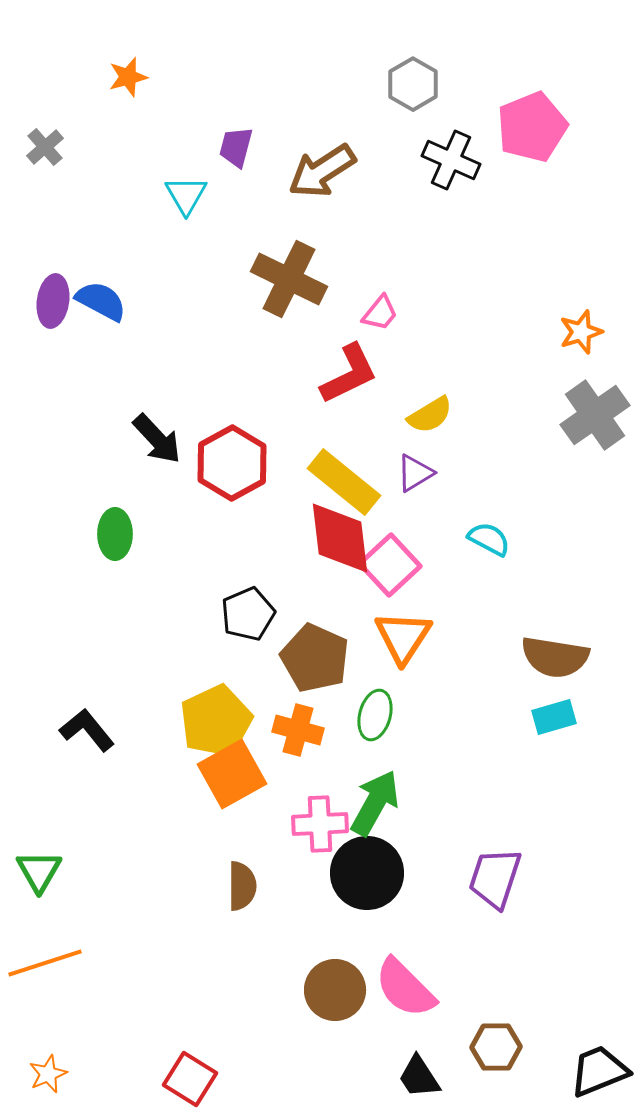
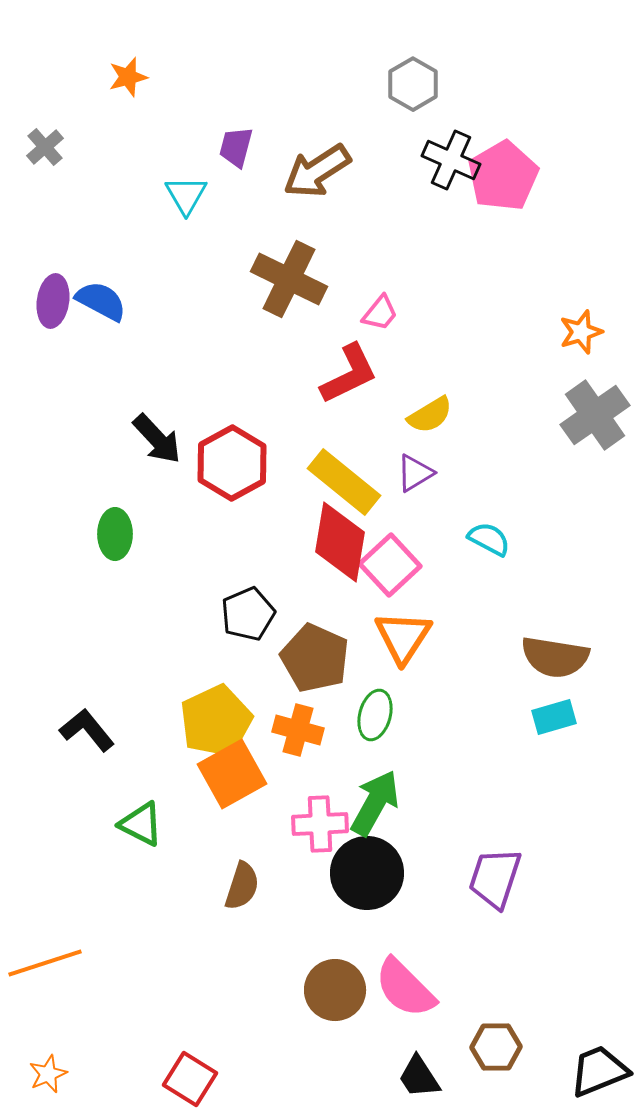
pink pentagon at (532, 127): moved 29 px left, 49 px down; rotated 8 degrees counterclockwise
brown arrow at (322, 171): moved 5 px left
red diamond at (340, 538): moved 4 px down; rotated 16 degrees clockwise
green triangle at (39, 871): moved 102 px right, 47 px up; rotated 33 degrees counterclockwise
brown semicircle at (242, 886): rotated 18 degrees clockwise
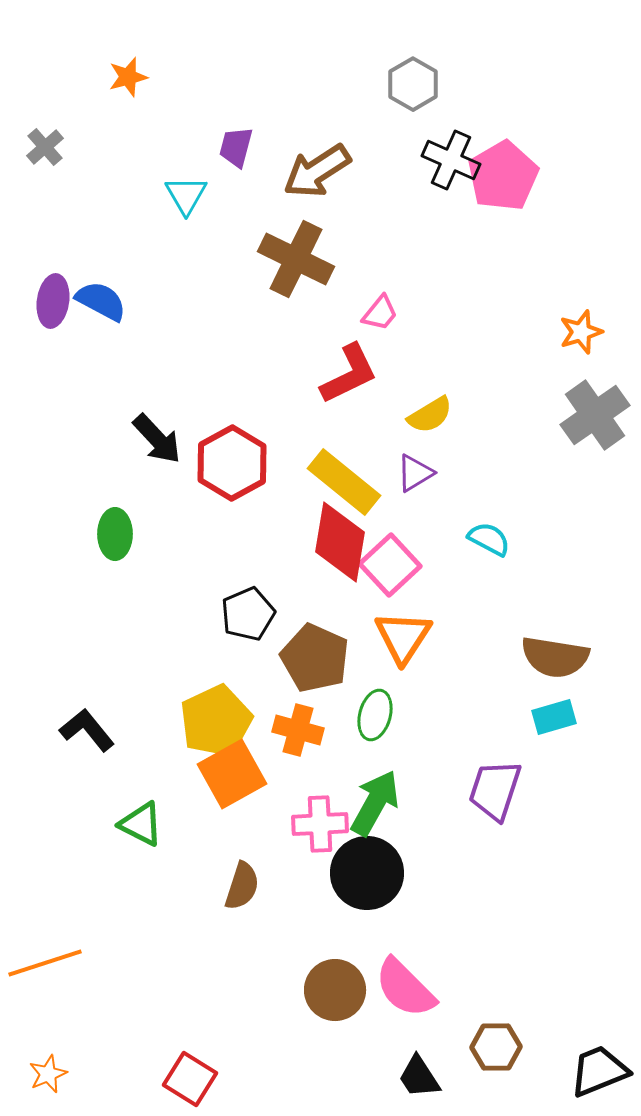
brown cross at (289, 279): moved 7 px right, 20 px up
purple trapezoid at (495, 878): moved 88 px up
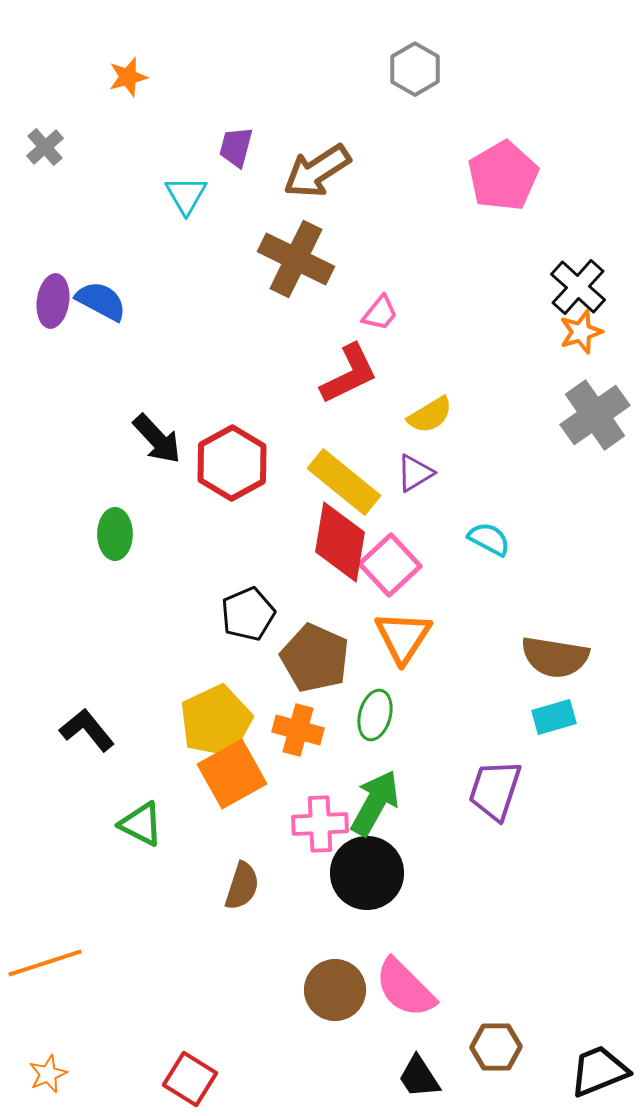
gray hexagon at (413, 84): moved 2 px right, 15 px up
black cross at (451, 160): moved 127 px right, 127 px down; rotated 18 degrees clockwise
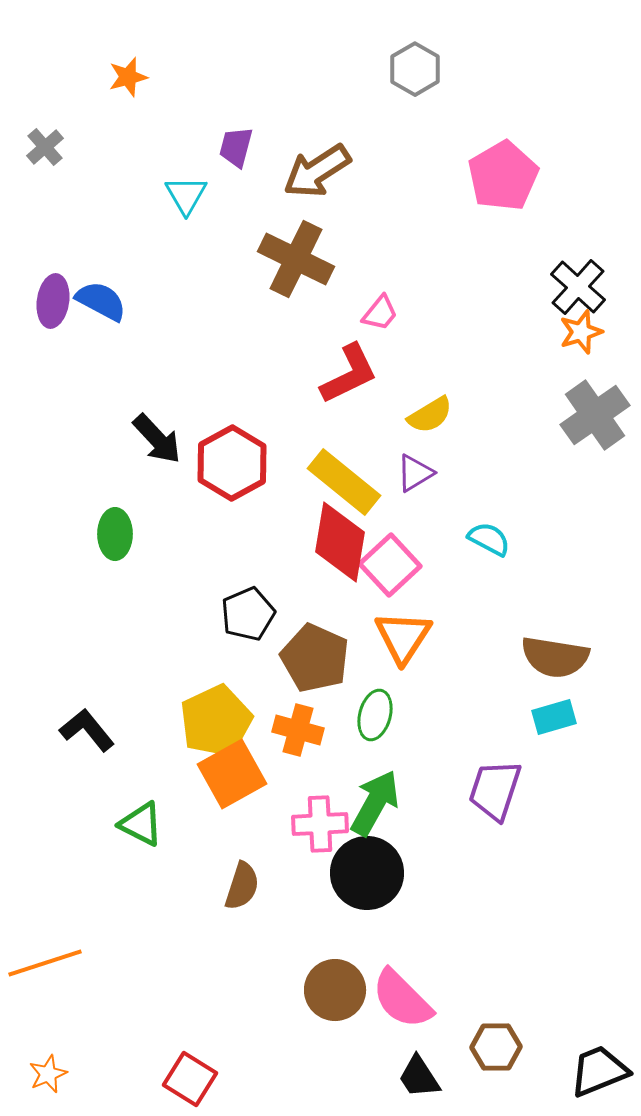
pink semicircle at (405, 988): moved 3 px left, 11 px down
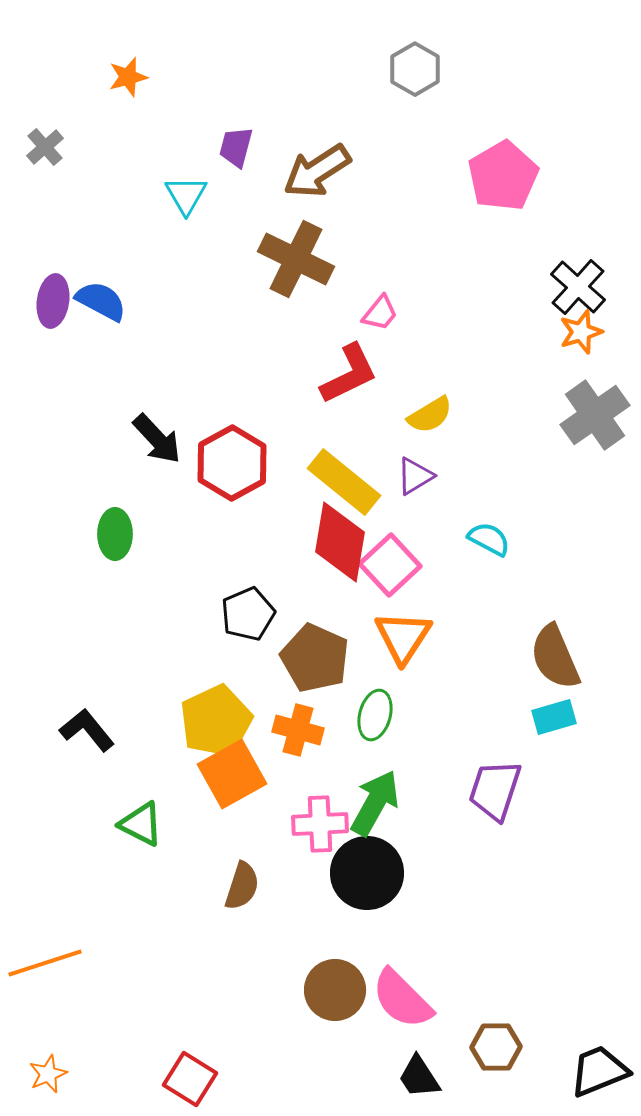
purple triangle at (415, 473): moved 3 px down
brown semicircle at (555, 657): rotated 58 degrees clockwise
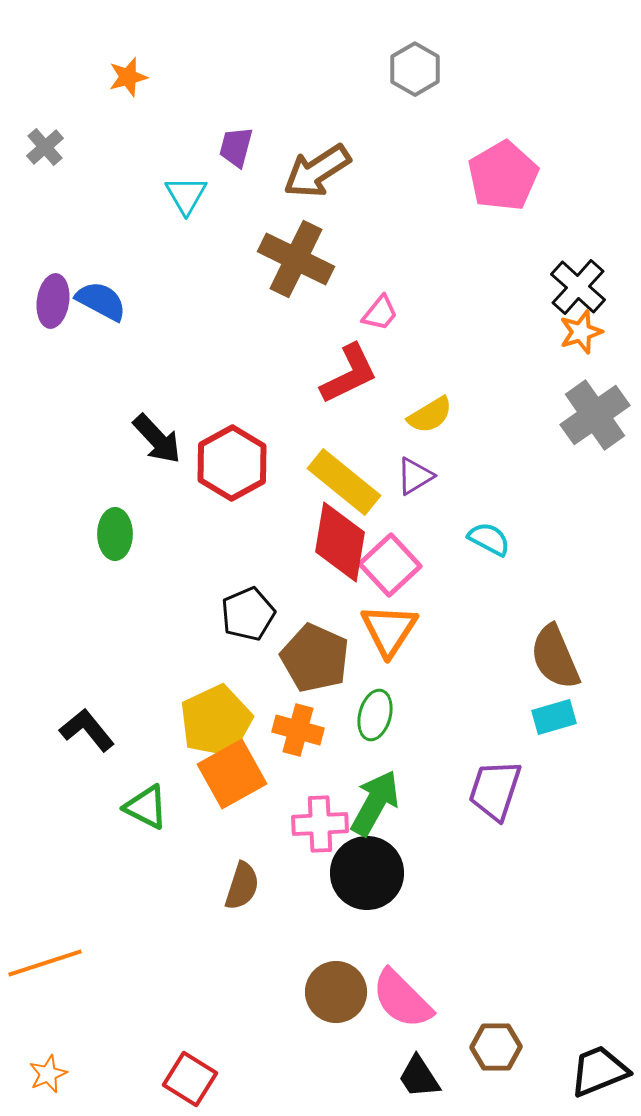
orange triangle at (403, 637): moved 14 px left, 7 px up
green triangle at (141, 824): moved 5 px right, 17 px up
brown circle at (335, 990): moved 1 px right, 2 px down
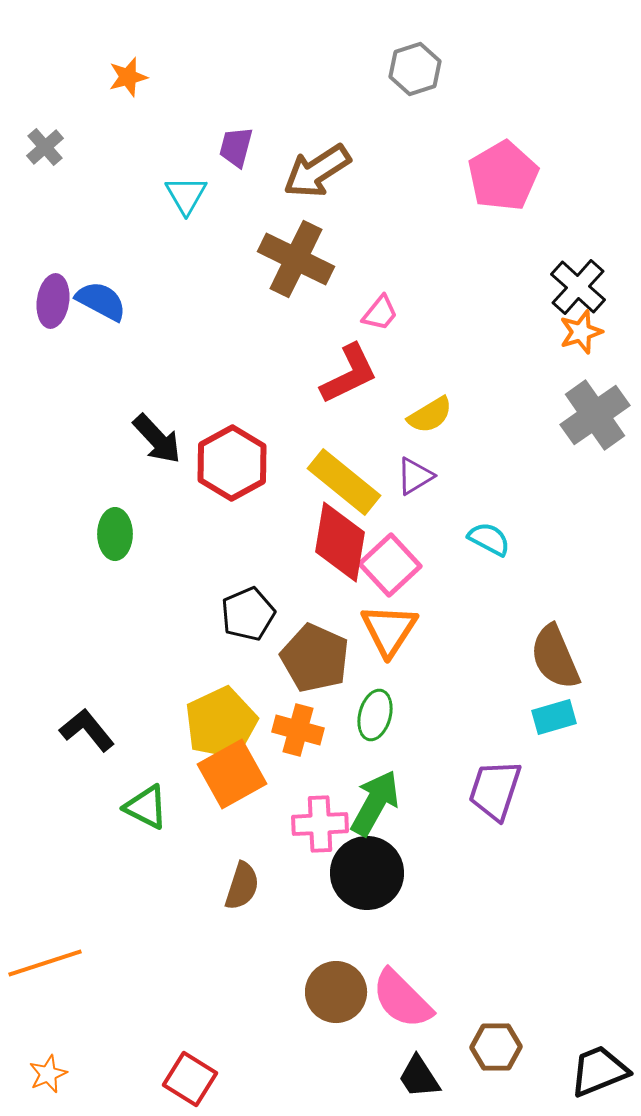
gray hexagon at (415, 69): rotated 12 degrees clockwise
yellow pentagon at (216, 721): moved 5 px right, 2 px down
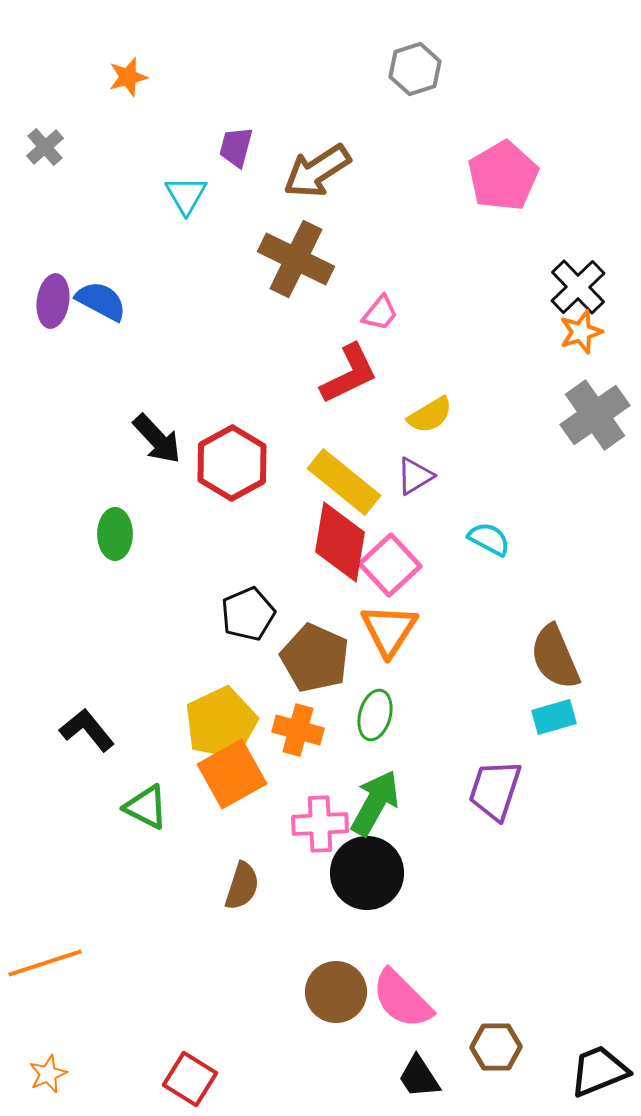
black cross at (578, 287): rotated 4 degrees clockwise
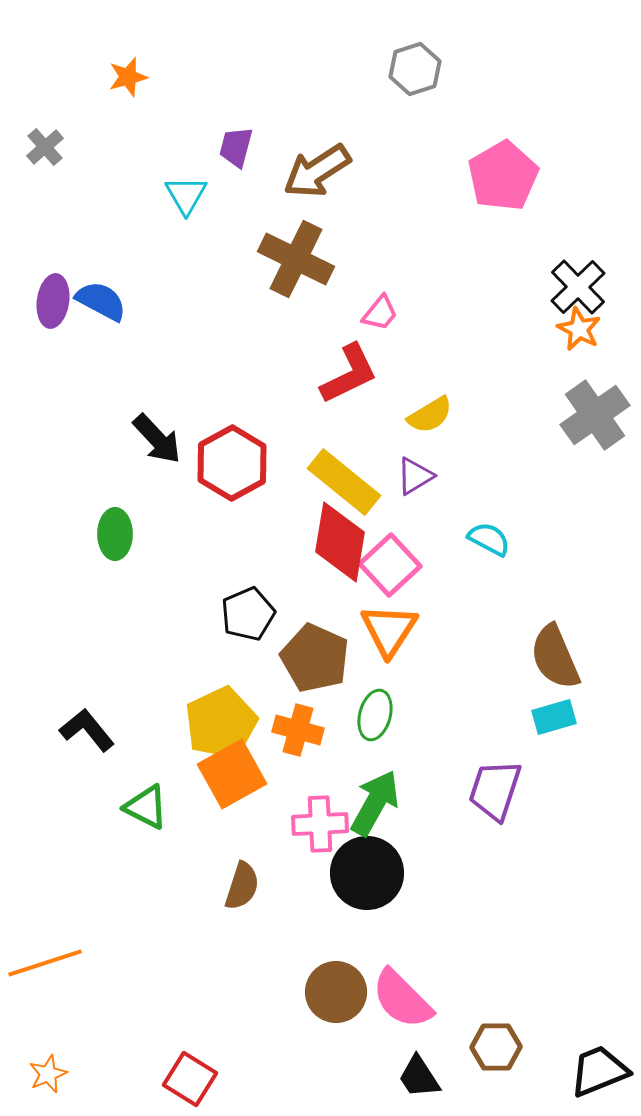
orange star at (581, 332): moved 2 px left, 3 px up; rotated 27 degrees counterclockwise
